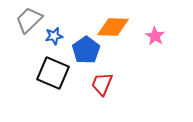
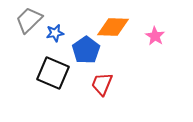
blue star: moved 1 px right, 3 px up
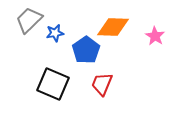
black square: moved 11 px down
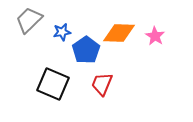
orange diamond: moved 6 px right, 6 px down
blue star: moved 7 px right, 1 px up
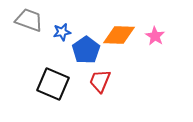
gray trapezoid: rotated 64 degrees clockwise
orange diamond: moved 2 px down
red trapezoid: moved 2 px left, 3 px up
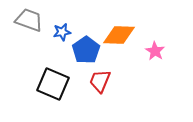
pink star: moved 15 px down
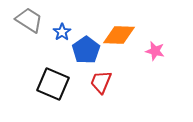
gray trapezoid: rotated 12 degrees clockwise
blue star: rotated 24 degrees counterclockwise
pink star: rotated 18 degrees counterclockwise
red trapezoid: moved 1 px right, 1 px down
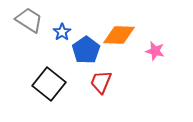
black square: moved 4 px left; rotated 16 degrees clockwise
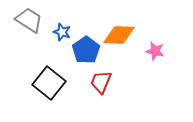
blue star: rotated 18 degrees counterclockwise
black square: moved 1 px up
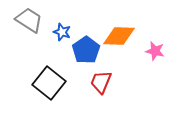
orange diamond: moved 1 px down
